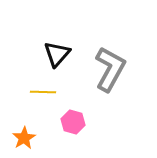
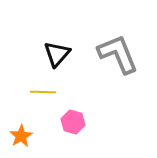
gray L-shape: moved 8 px right, 15 px up; rotated 51 degrees counterclockwise
orange star: moved 3 px left, 2 px up
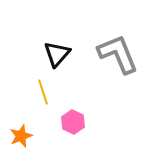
yellow line: rotated 70 degrees clockwise
pink hexagon: rotated 10 degrees clockwise
orange star: rotated 10 degrees clockwise
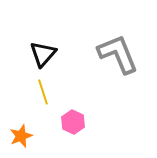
black triangle: moved 14 px left
